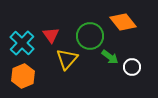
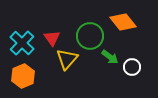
red triangle: moved 1 px right, 3 px down
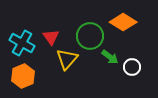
orange diamond: rotated 20 degrees counterclockwise
red triangle: moved 1 px left, 1 px up
cyan cross: rotated 15 degrees counterclockwise
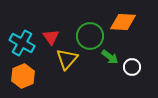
orange diamond: rotated 28 degrees counterclockwise
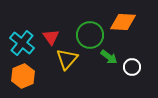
green circle: moved 1 px up
cyan cross: rotated 10 degrees clockwise
green arrow: moved 1 px left
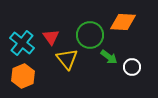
yellow triangle: rotated 20 degrees counterclockwise
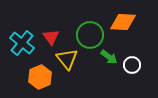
white circle: moved 2 px up
orange hexagon: moved 17 px right, 1 px down
